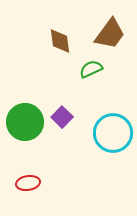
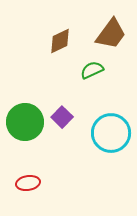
brown trapezoid: moved 1 px right
brown diamond: rotated 72 degrees clockwise
green semicircle: moved 1 px right, 1 px down
cyan circle: moved 2 px left
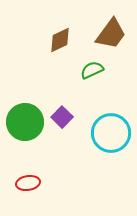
brown diamond: moved 1 px up
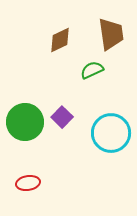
brown trapezoid: rotated 44 degrees counterclockwise
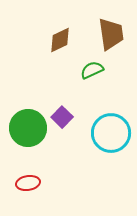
green circle: moved 3 px right, 6 px down
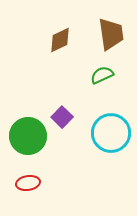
green semicircle: moved 10 px right, 5 px down
green circle: moved 8 px down
